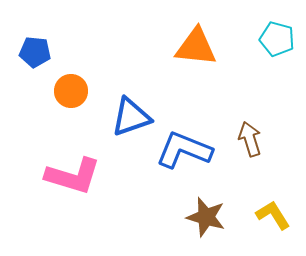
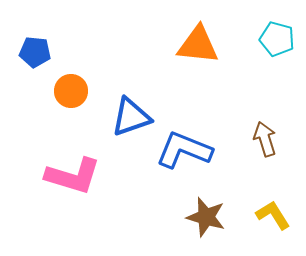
orange triangle: moved 2 px right, 2 px up
brown arrow: moved 15 px right
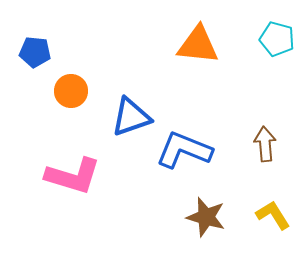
brown arrow: moved 5 px down; rotated 12 degrees clockwise
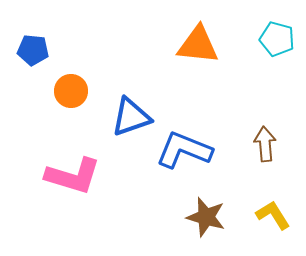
blue pentagon: moved 2 px left, 2 px up
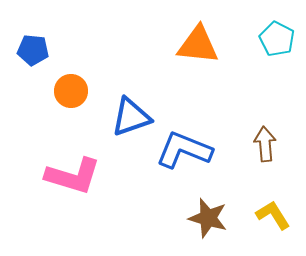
cyan pentagon: rotated 12 degrees clockwise
brown star: moved 2 px right, 1 px down
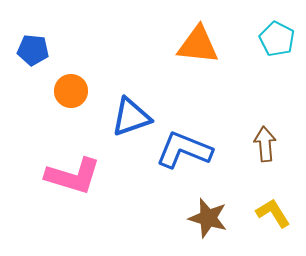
yellow L-shape: moved 2 px up
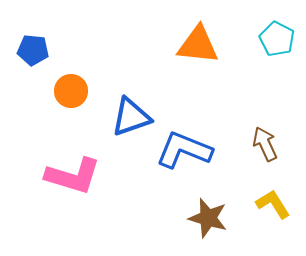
brown arrow: rotated 20 degrees counterclockwise
yellow L-shape: moved 9 px up
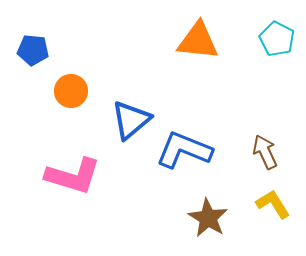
orange triangle: moved 4 px up
blue triangle: moved 3 px down; rotated 21 degrees counterclockwise
brown arrow: moved 8 px down
brown star: rotated 15 degrees clockwise
